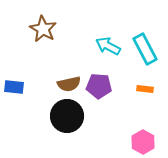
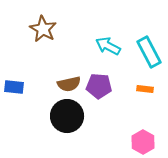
cyan rectangle: moved 4 px right, 3 px down
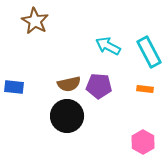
brown star: moved 8 px left, 8 px up
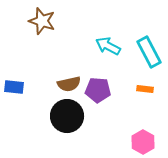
brown star: moved 7 px right; rotated 12 degrees counterclockwise
purple pentagon: moved 1 px left, 4 px down
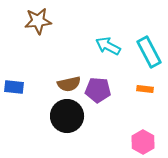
brown star: moved 4 px left; rotated 24 degrees counterclockwise
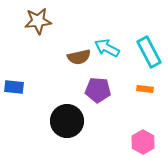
cyan arrow: moved 1 px left, 2 px down
brown semicircle: moved 10 px right, 27 px up
black circle: moved 5 px down
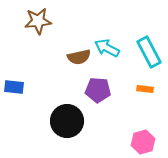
pink hexagon: rotated 15 degrees clockwise
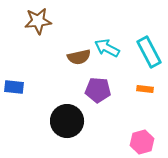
pink hexagon: moved 1 px left
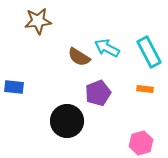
brown semicircle: rotated 45 degrees clockwise
purple pentagon: moved 3 px down; rotated 25 degrees counterclockwise
pink hexagon: moved 1 px left, 1 px down
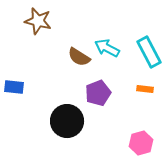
brown star: rotated 20 degrees clockwise
